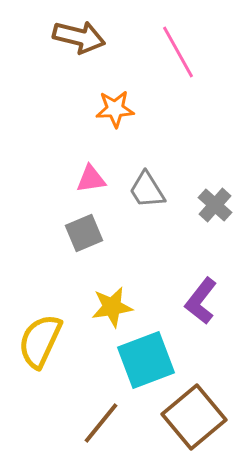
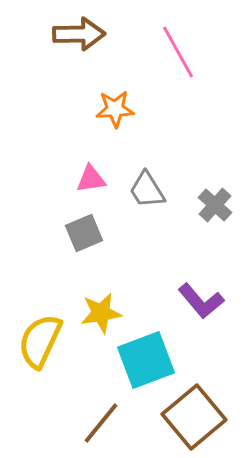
brown arrow: moved 3 px up; rotated 15 degrees counterclockwise
purple L-shape: rotated 78 degrees counterclockwise
yellow star: moved 11 px left, 6 px down
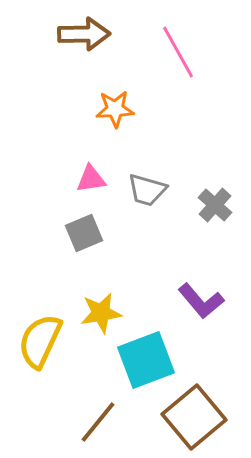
brown arrow: moved 5 px right
gray trapezoid: rotated 42 degrees counterclockwise
brown line: moved 3 px left, 1 px up
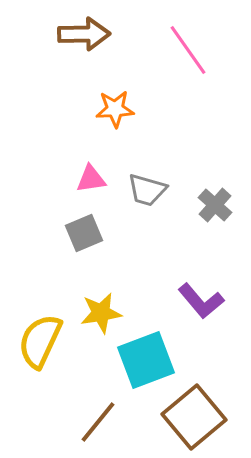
pink line: moved 10 px right, 2 px up; rotated 6 degrees counterclockwise
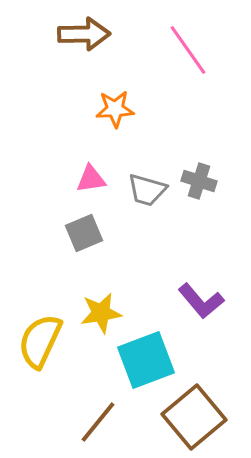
gray cross: moved 16 px left, 24 px up; rotated 24 degrees counterclockwise
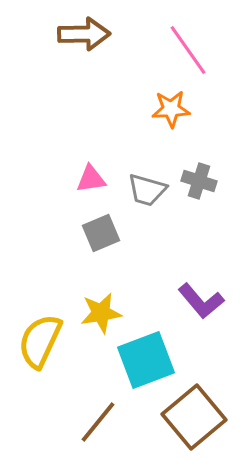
orange star: moved 56 px right
gray square: moved 17 px right
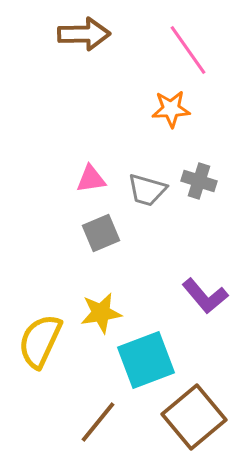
purple L-shape: moved 4 px right, 5 px up
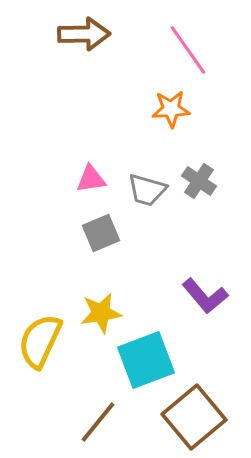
gray cross: rotated 16 degrees clockwise
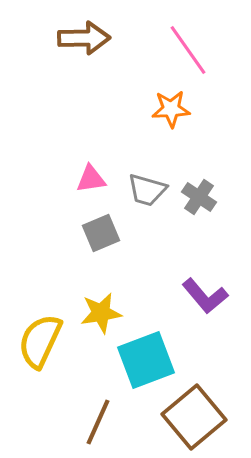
brown arrow: moved 4 px down
gray cross: moved 16 px down
brown line: rotated 15 degrees counterclockwise
